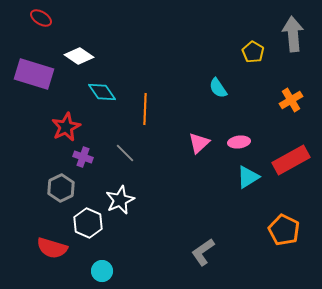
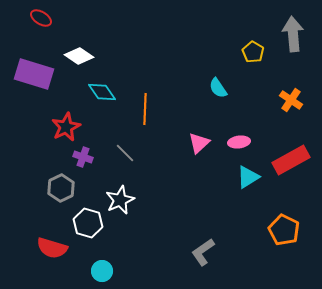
orange cross: rotated 25 degrees counterclockwise
white hexagon: rotated 8 degrees counterclockwise
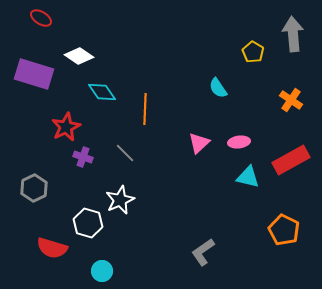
cyan triangle: rotated 45 degrees clockwise
gray hexagon: moved 27 px left
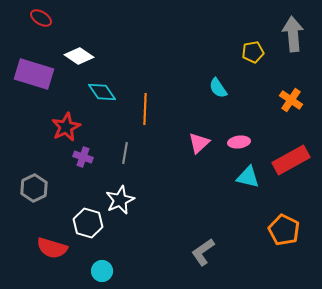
yellow pentagon: rotated 30 degrees clockwise
gray line: rotated 55 degrees clockwise
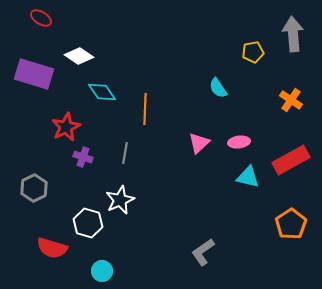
orange pentagon: moved 7 px right, 6 px up; rotated 12 degrees clockwise
